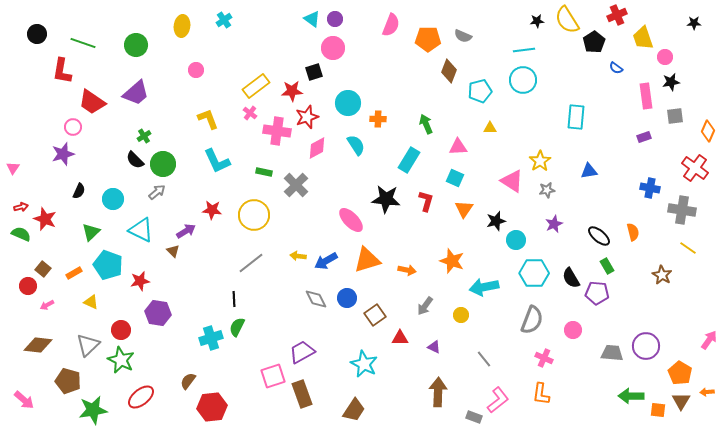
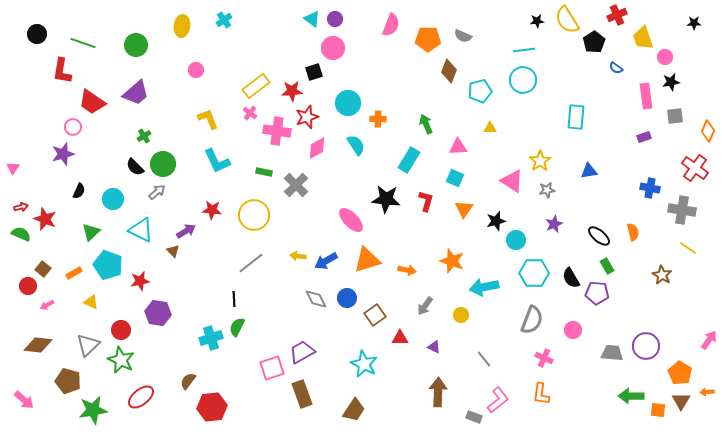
black semicircle at (135, 160): moved 7 px down
pink square at (273, 376): moved 1 px left, 8 px up
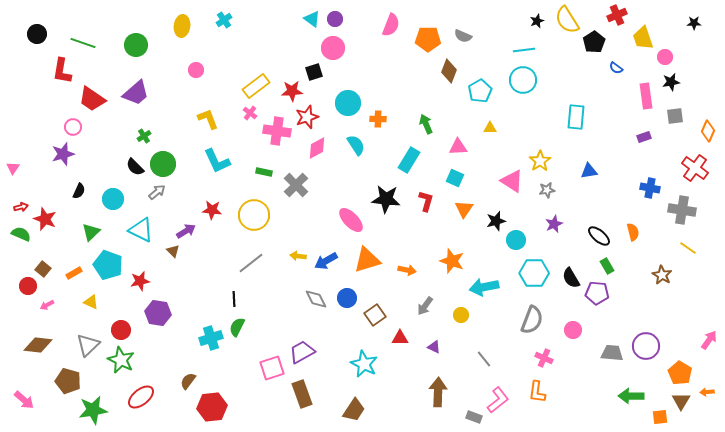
black star at (537, 21): rotated 16 degrees counterclockwise
cyan pentagon at (480, 91): rotated 15 degrees counterclockwise
red trapezoid at (92, 102): moved 3 px up
orange L-shape at (541, 394): moved 4 px left, 2 px up
orange square at (658, 410): moved 2 px right, 7 px down; rotated 14 degrees counterclockwise
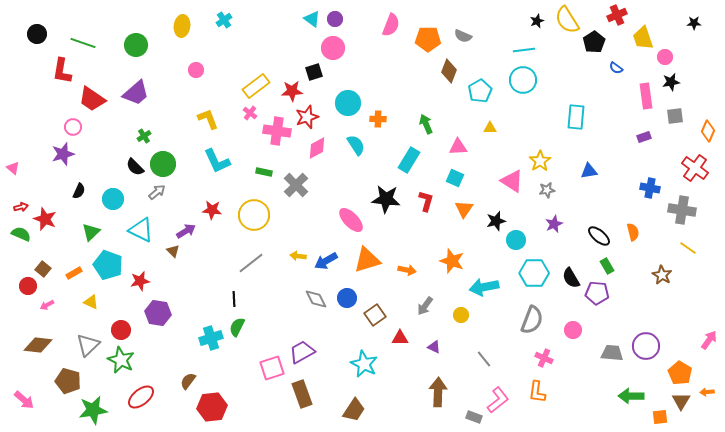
pink triangle at (13, 168): rotated 24 degrees counterclockwise
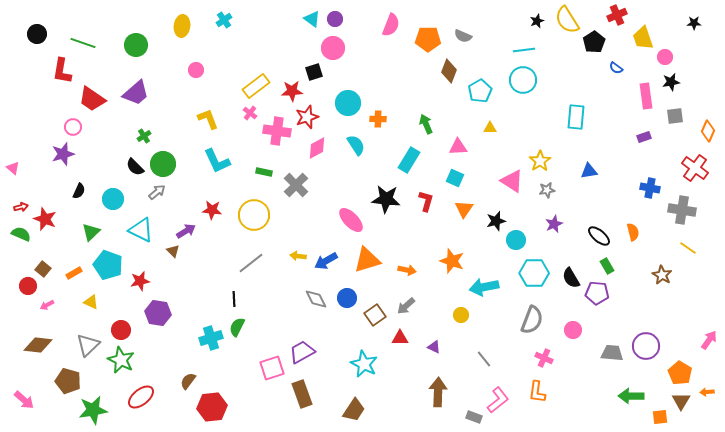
gray arrow at (425, 306): moved 19 px left; rotated 12 degrees clockwise
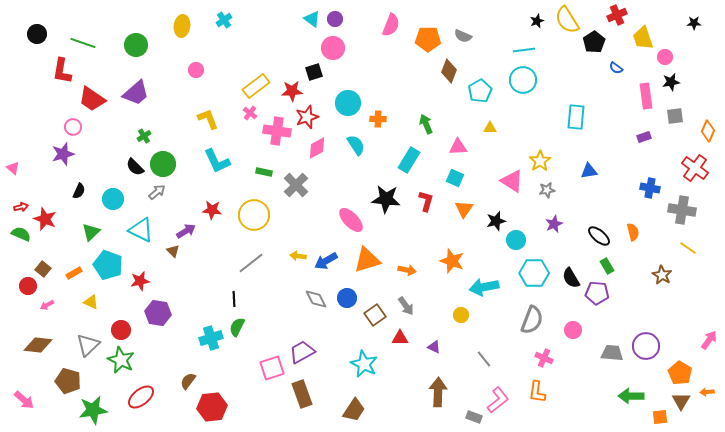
gray arrow at (406, 306): rotated 84 degrees counterclockwise
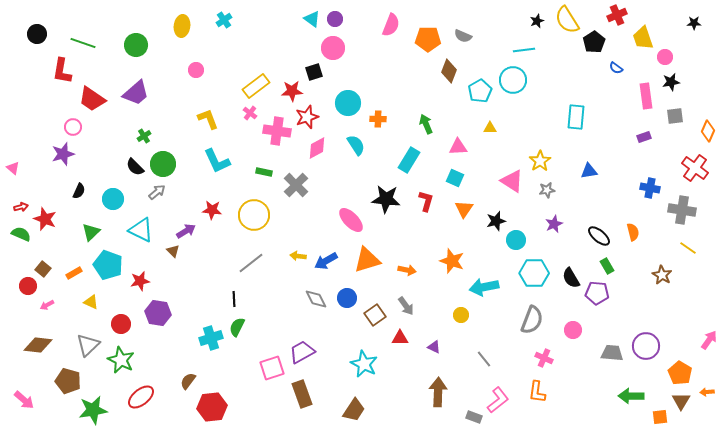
cyan circle at (523, 80): moved 10 px left
red circle at (121, 330): moved 6 px up
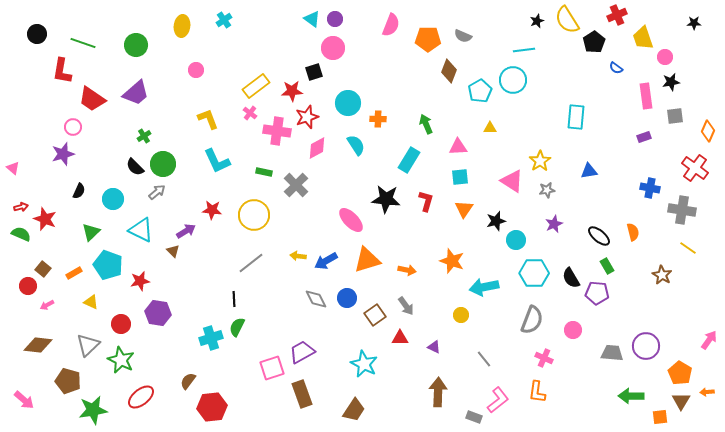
cyan square at (455, 178): moved 5 px right, 1 px up; rotated 30 degrees counterclockwise
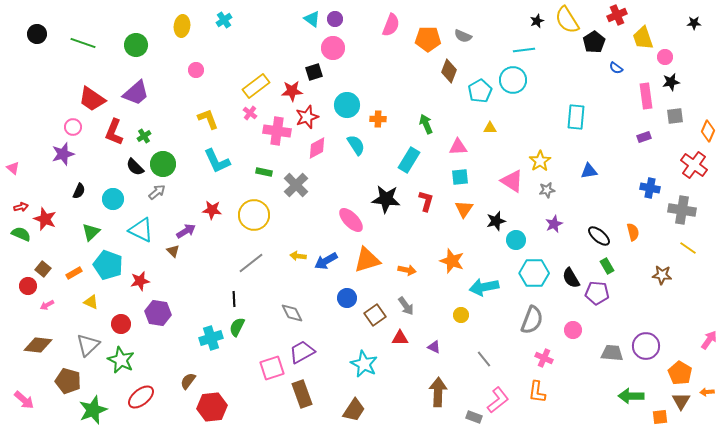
red L-shape at (62, 71): moved 52 px right, 61 px down; rotated 12 degrees clockwise
cyan circle at (348, 103): moved 1 px left, 2 px down
red cross at (695, 168): moved 1 px left, 3 px up
brown star at (662, 275): rotated 24 degrees counterclockwise
gray diamond at (316, 299): moved 24 px left, 14 px down
green star at (93, 410): rotated 12 degrees counterclockwise
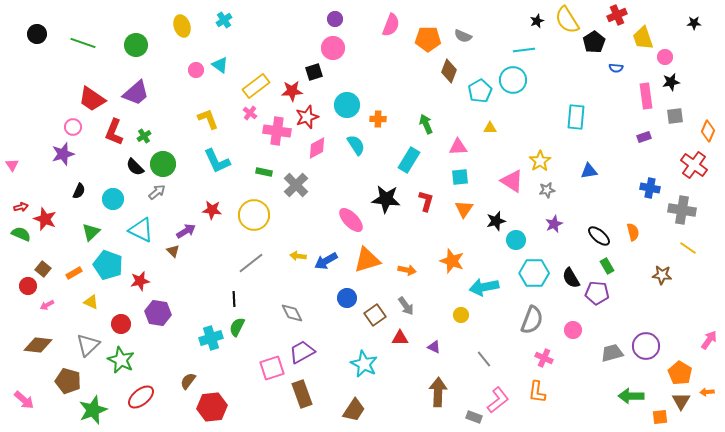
cyan triangle at (312, 19): moved 92 px left, 46 px down
yellow ellipse at (182, 26): rotated 25 degrees counterclockwise
blue semicircle at (616, 68): rotated 32 degrees counterclockwise
pink triangle at (13, 168): moved 1 px left, 3 px up; rotated 16 degrees clockwise
gray trapezoid at (612, 353): rotated 20 degrees counterclockwise
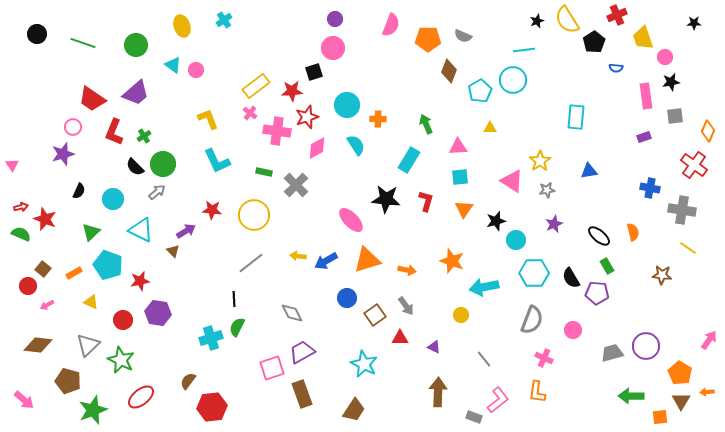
cyan triangle at (220, 65): moved 47 px left
red circle at (121, 324): moved 2 px right, 4 px up
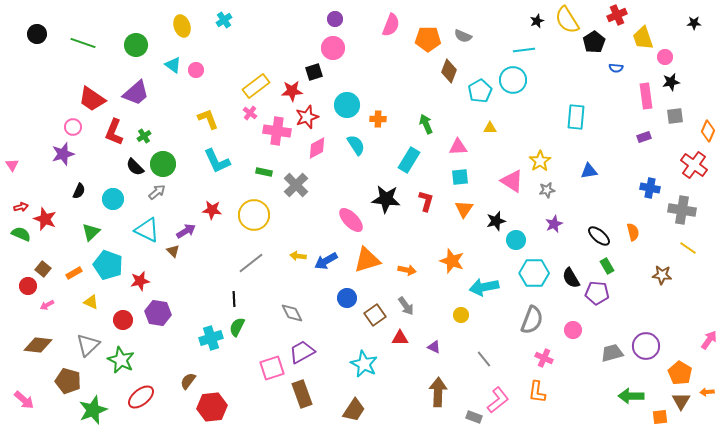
cyan triangle at (141, 230): moved 6 px right
